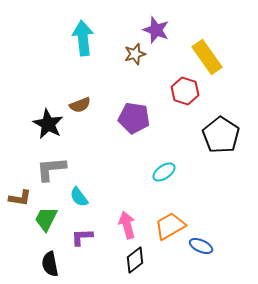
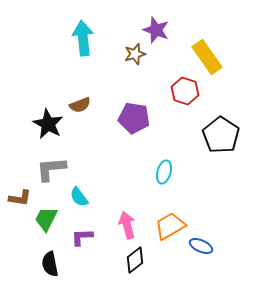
cyan ellipse: rotated 40 degrees counterclockwise
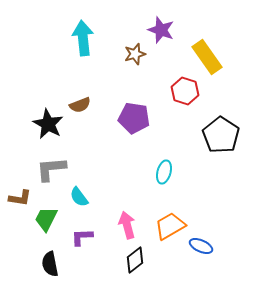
purple star: moved 5 px right
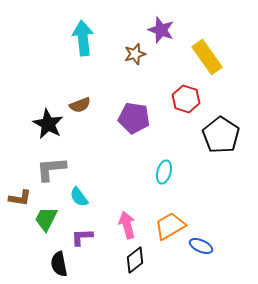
red hexagon: moved 1 px right, 8 px down
black semicircle: moved 9 px right
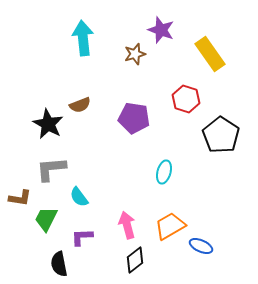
yellow rectangle: moved 3 px right, 3 px up
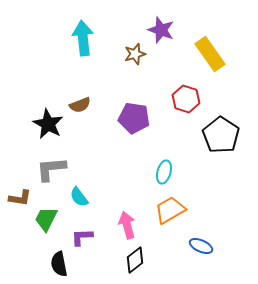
orange trapezoid: moved 16 px up
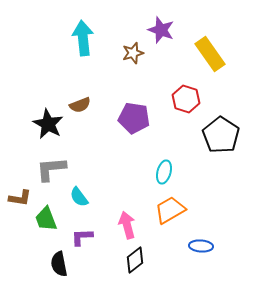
brown star: moved 2 px left, 1 px up
green trapezoid: rotated 48 degrees counterclockwise
blue ellipse: rotated 20 degrees counterclockwise
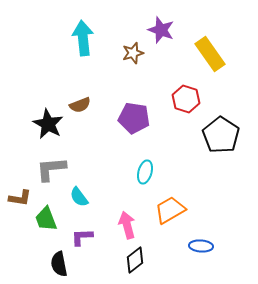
cyan ellipse: moved 19 px left
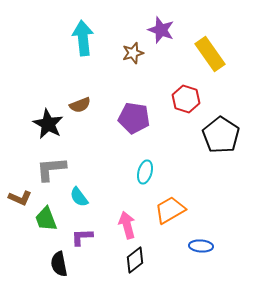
brown L-shape: rotated 15 degrees clockwise
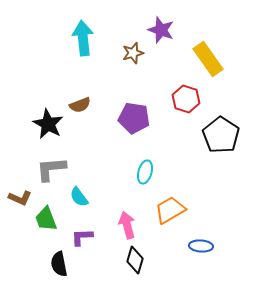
yellow rectangle: moved 2 px left, 5 px down
black diamond: rotated 36 degrees counterclockwise
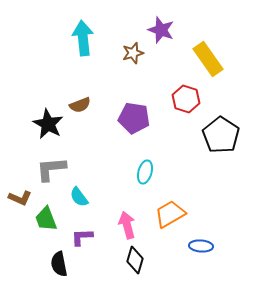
orange trapezoid: moved 4 px down
